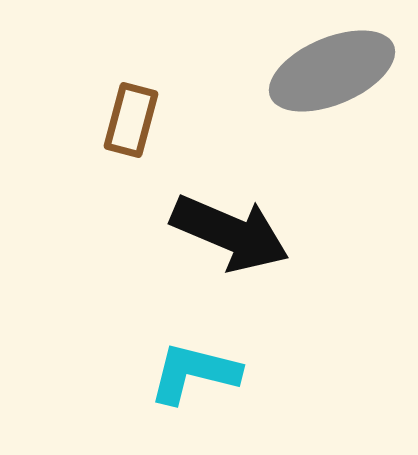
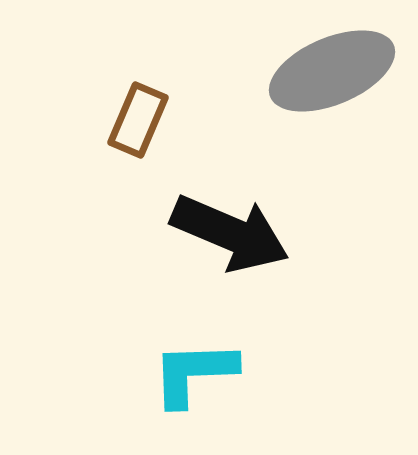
brown rectangle: moved 7 px right; rotated 8 degrees clockwise
cyan L-shape: rotated 16 degrees counterclockwise
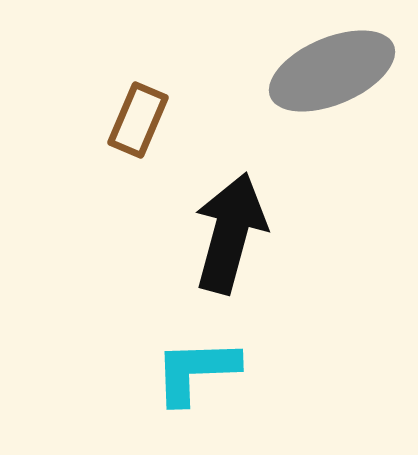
black arrow: rotated 98 degrees counterclockwise
cyan L-shape: moved 2 px right, 2 px up
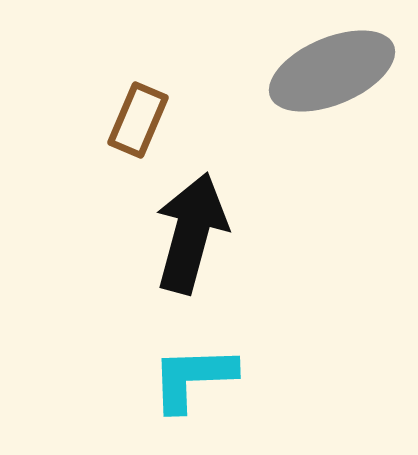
black arrow: moved 39 px left
cyan L-shape: moved 3 px left, 7 px down
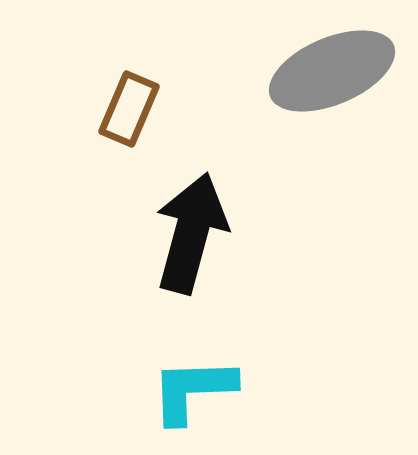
brown rectangle: moved 9 px left, 11 px up
cyan L-shape: moved 12 px down
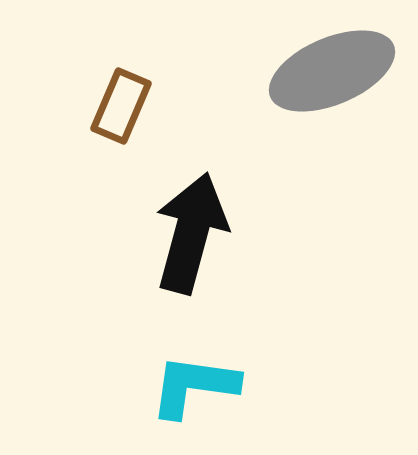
brown rectangle: moved 8 px left, 3 px up
cyan L-shape: moved 1 px right, 4 px up; rotated 10 degrees clockwise
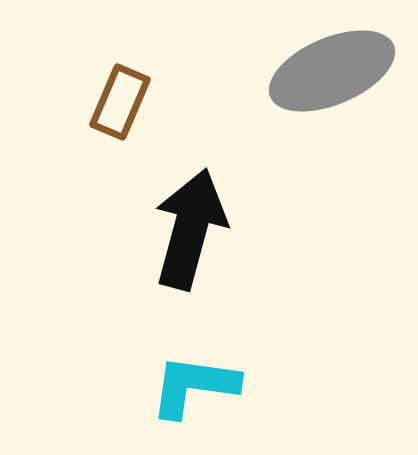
brown rectangle: moved 1 px left, 4 px up
black arrow: moved 1 px left, 4 px up
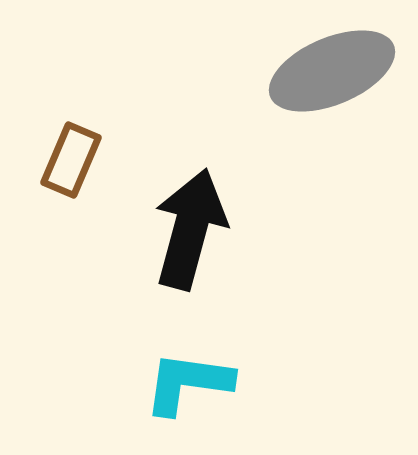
brown rectangle: moved 49 px left, 58 px down
cyan L-shape: moved 6 px left, 3 px up
